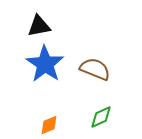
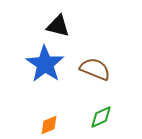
black triangle: moved 19 px right; rotated 25 degrees clockwise
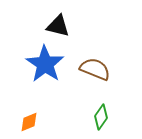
green diamond: rotated 30 degrees counterclockwise
orange diamond: moved 20 px left, 3 px up
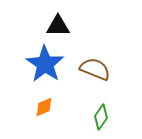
black triangle: rotated 15 degrees counterclockwise
orange diamond: moved 15 px right, 15 px up
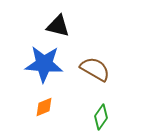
black triangle: rotated 15 degrees clockwise
blue star: moved 1 px left; rotated 30 degrees counterclockwise
brown semicircle: rotated 8 degrees clockwise
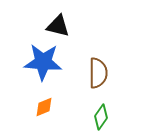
blue star: moved 1 px left, 2 px up
brown semicircle: moved 3 px right, 4 px down; rotated 60 degrees clockwise
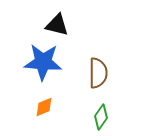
black triangle: moved 1 px left, 1 px up
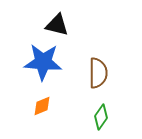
orange diamond: moved 2 px left, 1 px up
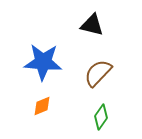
black triangle: moved 35 px right
brown semicircle: rotated 136 degrees counterclockwise
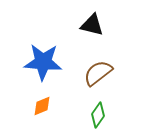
brown semicircle: rotated 8 degrees clockwise
green diamond: moved 3 px left, 2 px up
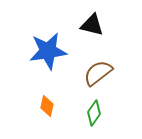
blue star: moved 5 px right, 11 px up; rotated 12 degrees counterclockwise
orange diamond: moved 5 px right; rotated 55 degrees counterclockwise
green diamond: moved 4 px left, 2 px up
